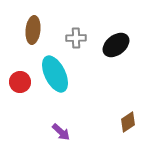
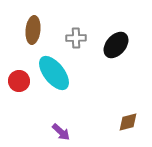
black ellipse: rotated 12 degrees counterclockwise
cyan ellipse: moved 1 px left, 1 px up; rotated 12 degrees counterclockwise
red circle: moved 1 px left, 1 px up
brown diamond: rotated 20 degrees clockwise
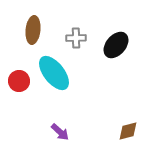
brown diamond: moved 9 px down
purple arrow: moved 1 px left
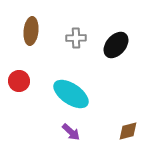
brown ellipse: moved 2 px left, 1 px down
cyan ellipse: moved 17 px right, 21 px down; rotated 18 degrees counterclockwise
purple arrow: moved 11 px right
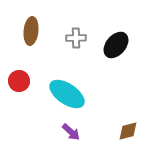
cyan ellipse: moved 4 px left
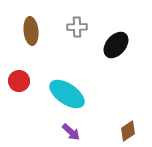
brown ellipse: rotated 12 degrees counterclockwise
gray cross: moved 1 px right, 11 px up
brown diamond: rotated 20 degrees counterclockwise
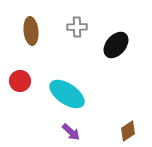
red circle: moved 1 px right
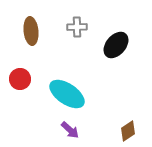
red circle: moved 2 px up
purple arrow: moved 1 px left, 2 px up
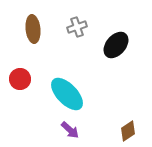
gray cross: rotated 18 degrees counterclockwise
brown ellipse: moved 2 px right, 2 px up
cyan ellipse: rotated 12 degrees clockwise
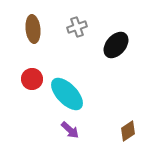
red circle: moved 12 px right
